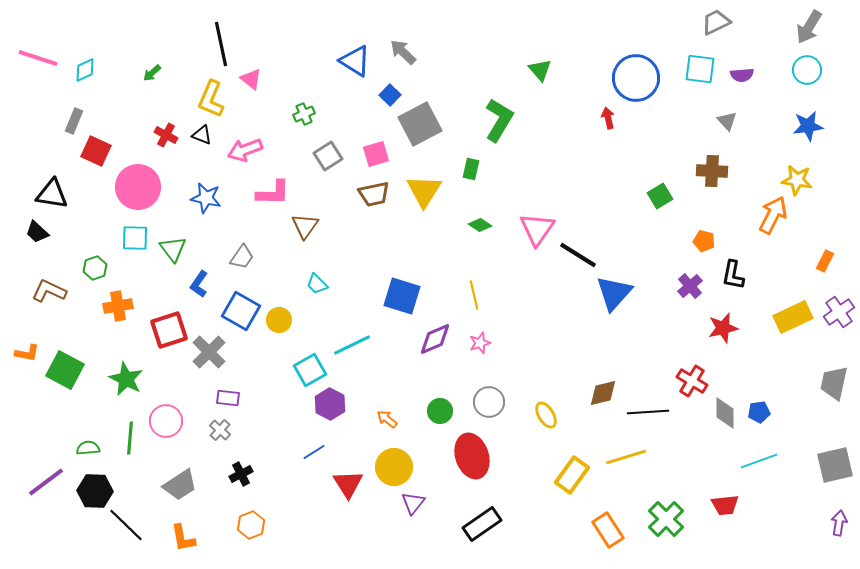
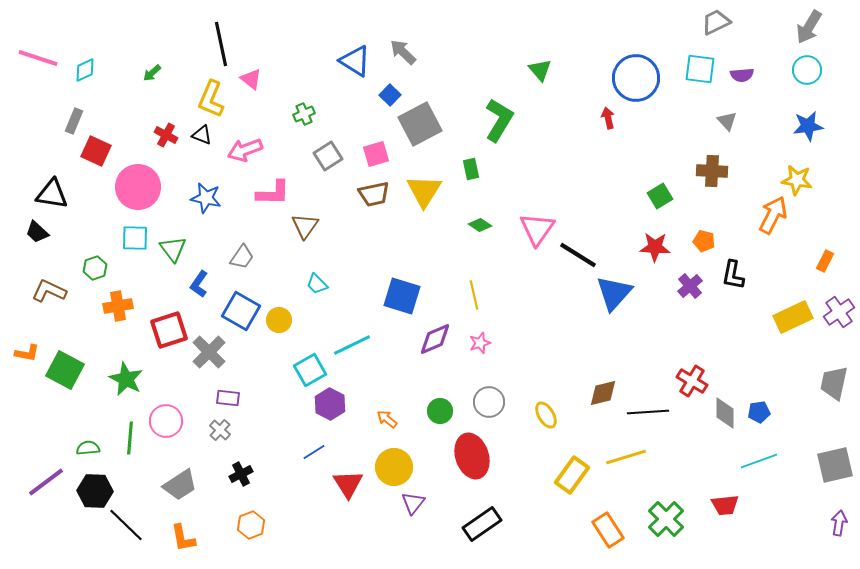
green rectangle at (471, 169): rotated 25 degrees counterclockwise
red star at (723, 328): moved 68 px left, 81 px up; rotated 16 degrees clockwise
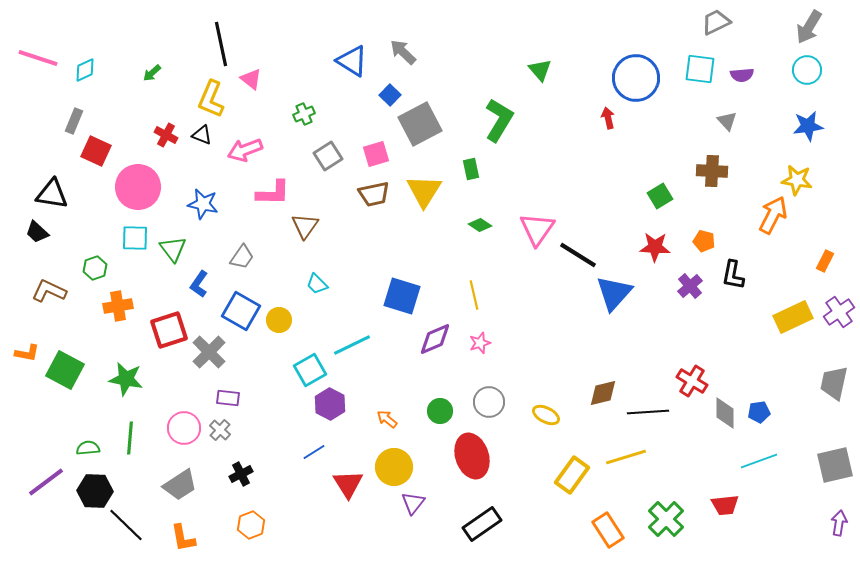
blue triangle at (355, 61): moved 3 px left
blue star at (206, 198): moved 3 px left, 6 px down
green star at (126, 379): rotated 16 degrees counterclockwise
yellow ellipse at (546, 415): rotated 32 degrees counterclockwise
pink circle at (166, 421): moved 18 px right, 7 px down
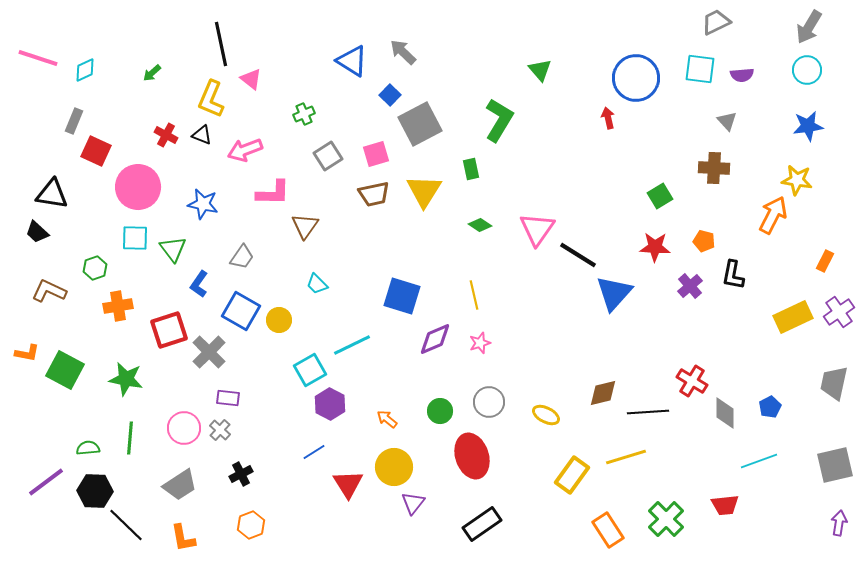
brown cross at (712, 171): moved 2 px right, 3 px up
blue pentagon at (759, 412): moved 11 px right, 5 px up; rotated 20 degrees counterclockwise
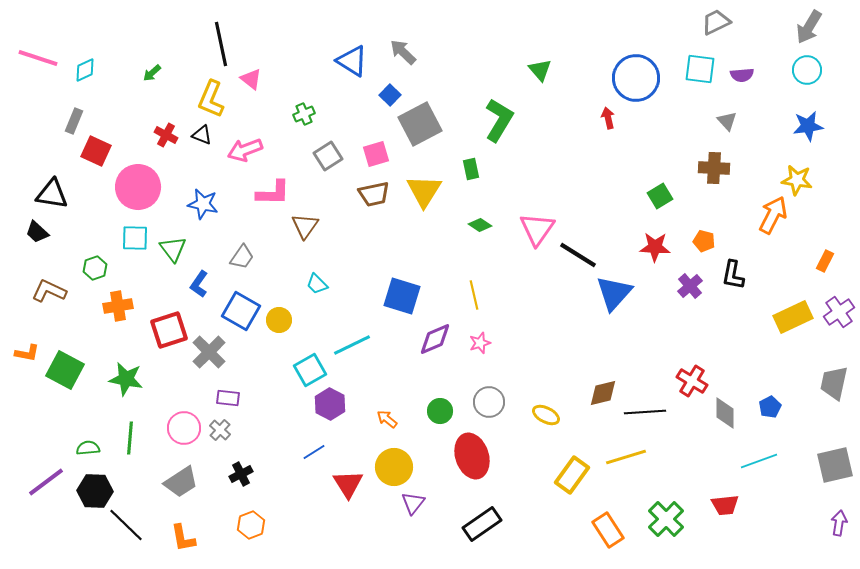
black line at (648, 412): moved 3 px left
gray trapezoid at (180, 485): moved 1 px right, 3 px up
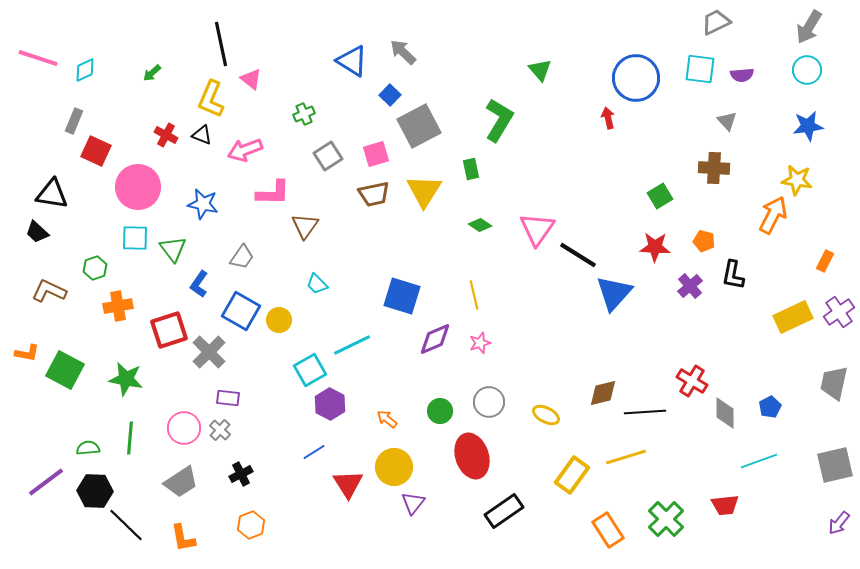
gray square at (420, 124): moved 1 px left, 2 px down
purple arrow at (839, 523): rotated 150 degrees counterclockwise
black rectangle at (482, 524): moved 22 px right, 13 px up
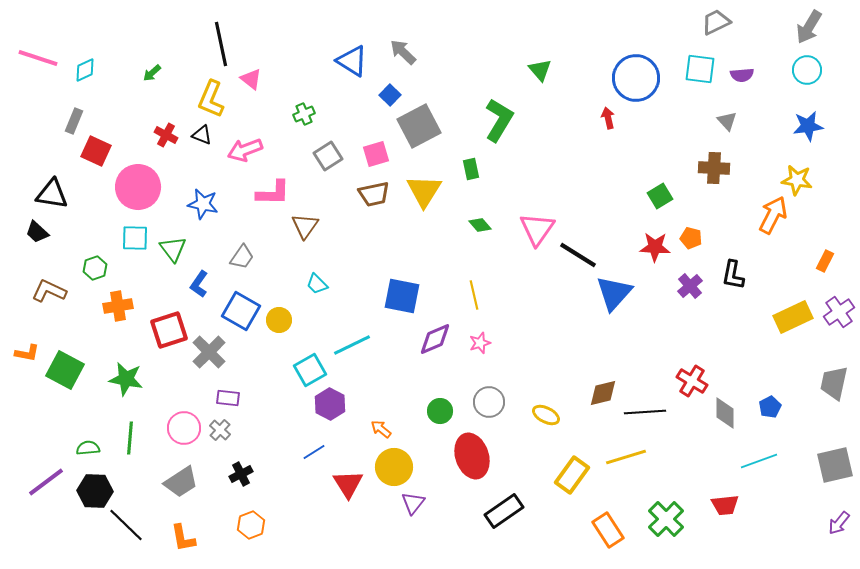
green diamond at (480, 225): rotated 15 degrees clockwise
orange pentagon at (704, 241): moved 13 px left, 3 px up
blue square at (402, 296): rotated 6 degrees counterclockwise
orange arrow at (387, 419): moved 6 px left, 10 px down
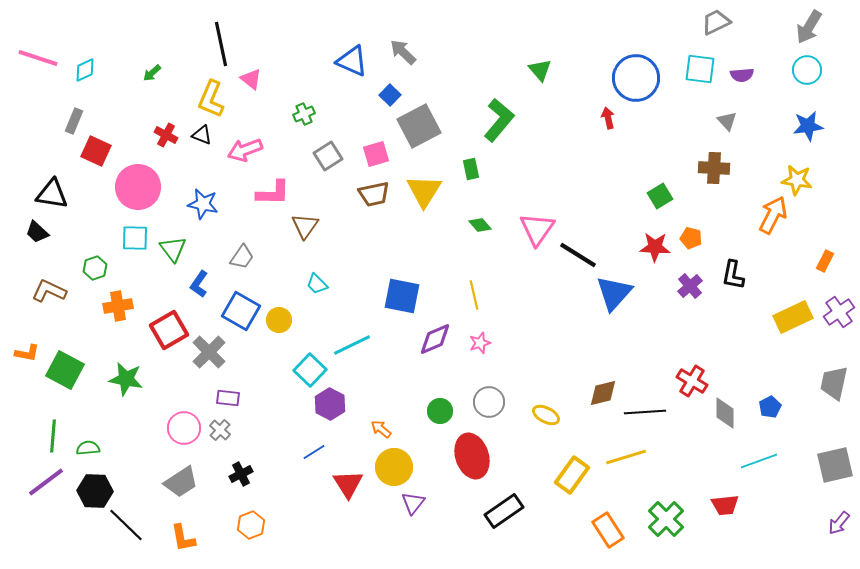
blue triangle at (352, 61): rotated 8 degrees counterclockwise
green L-shape at (499, 120): rotated 9 degrees clockwise
red square at (169, 330): rotated 12 degrees counterclockwise
cyan square at (310, 370): rotated 16 degrees counterclockwise
green line at (130, 438): moved 77 px left, 2 px up
